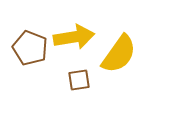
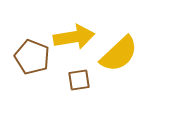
brown pentagon: moved 2 px right, 9 px down
yellow semicircle: rotated 12 degrees clockwise
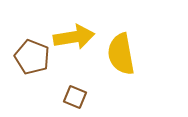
yellow semicircle: moved 2 px right; rotated 123 degrees clockwise
brown square: moved 4 px left, 17 px down; rotated 30 degrees clockwise
